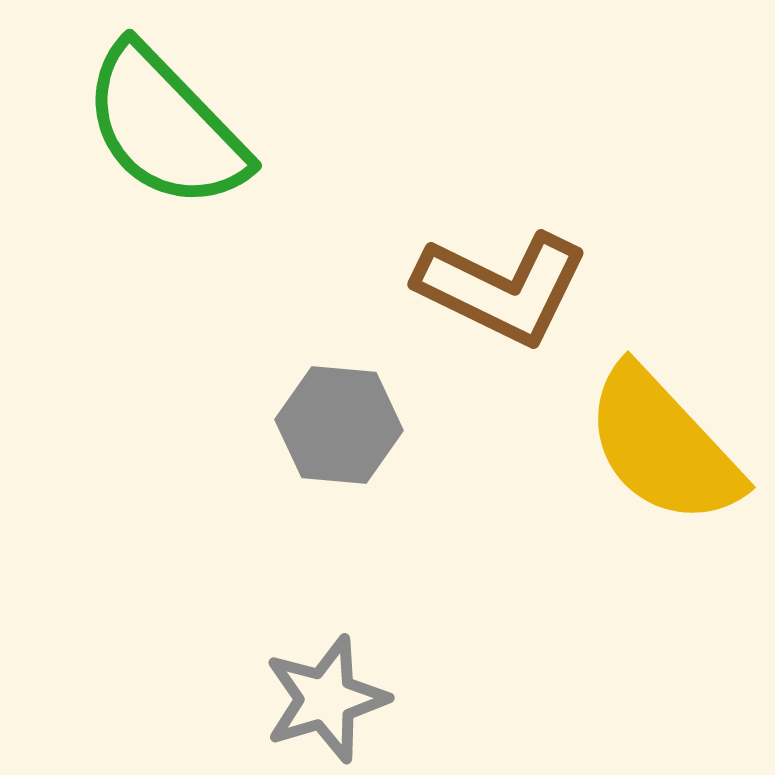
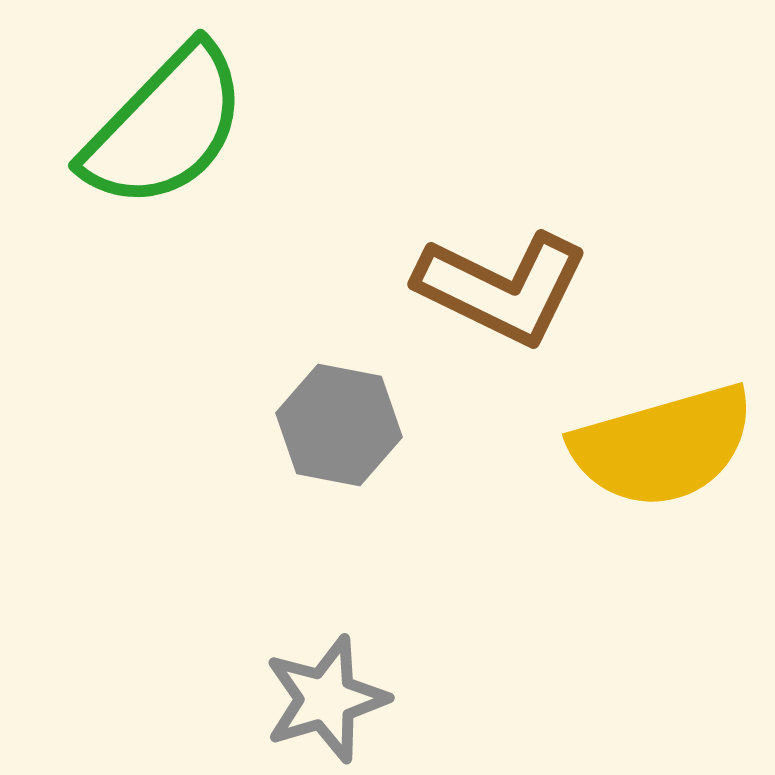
green semicircle: rotated 92 degrees counterclockwise
gray hexagon: rotated 6 degrees clockwise
yellow semicircle: rotated 63 degrees counterclockwise
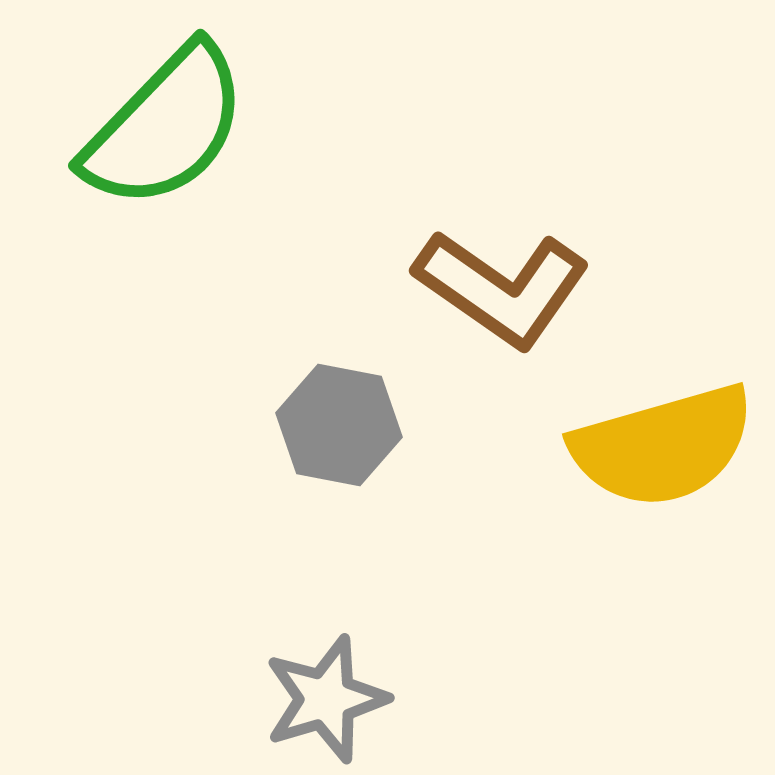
brown L-shape: rotated 9 degrees clockwise
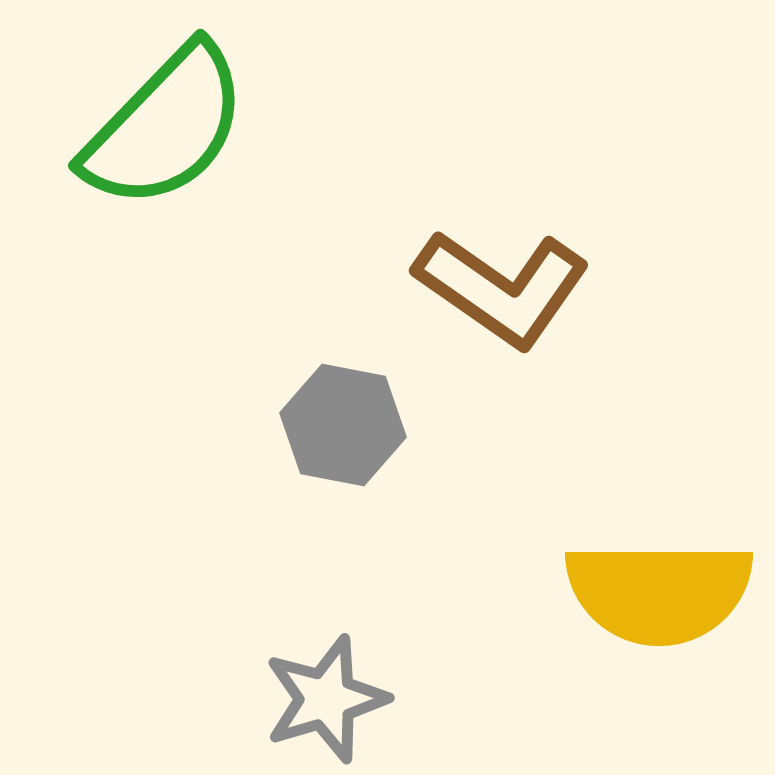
gray hexagon: moved 4 px right
yellow semicircle: moved 4 px left, 146 px down; rotated 16 degrees clockwise
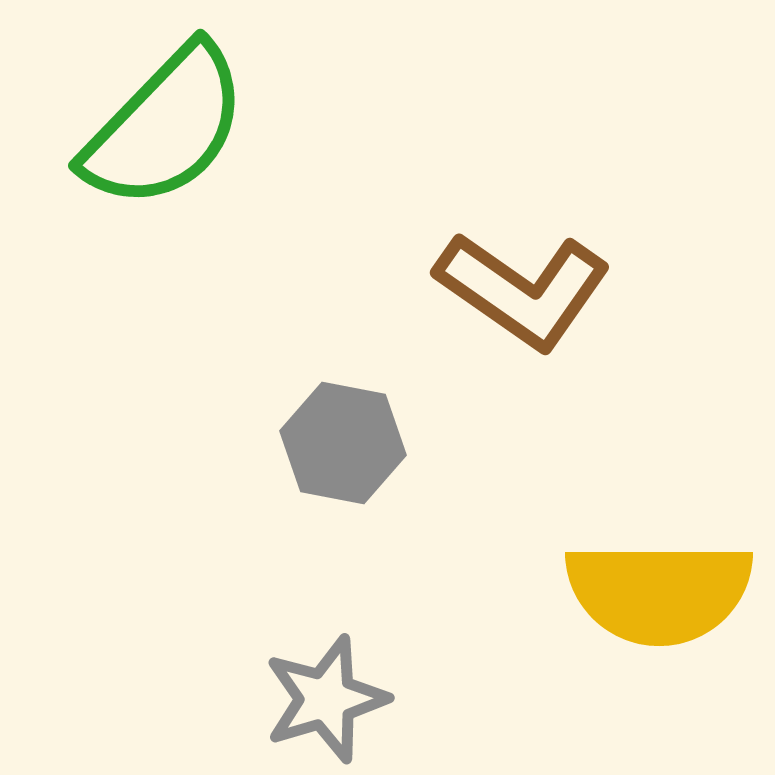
brown L-shape: moved 21 px right, 2 px down
gray hexagon: moved 18 px down
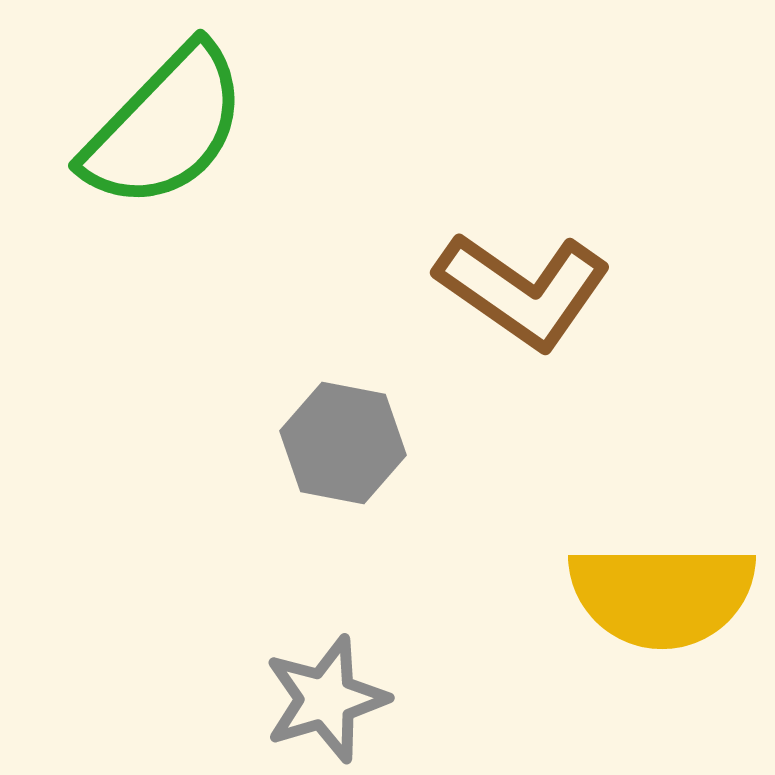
yellow semicircle: moved 3 px right, 3 px down
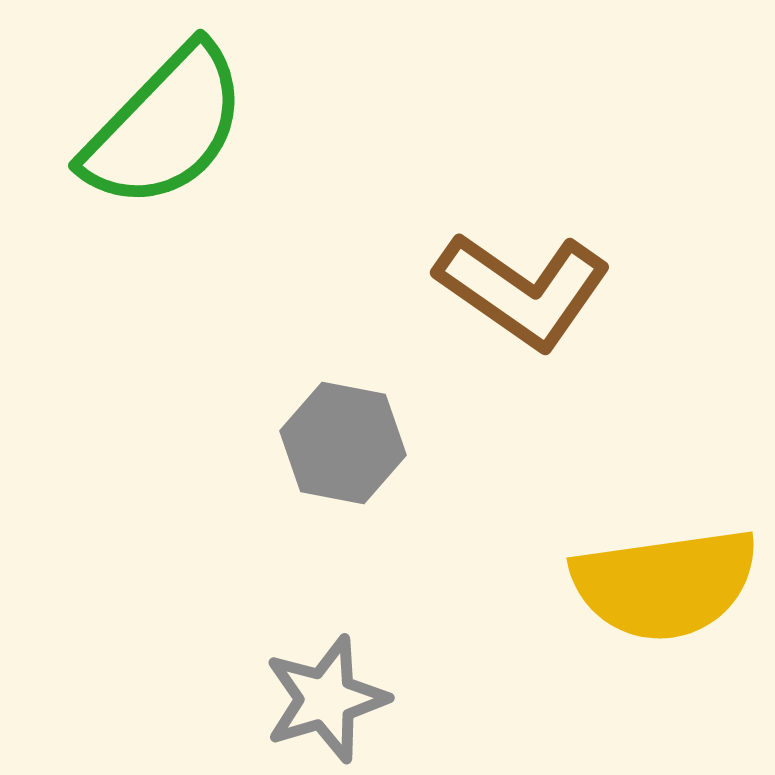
yellow semicircle: moved 3 px right, 11 px up; rotated 8 degrees counterclockwise
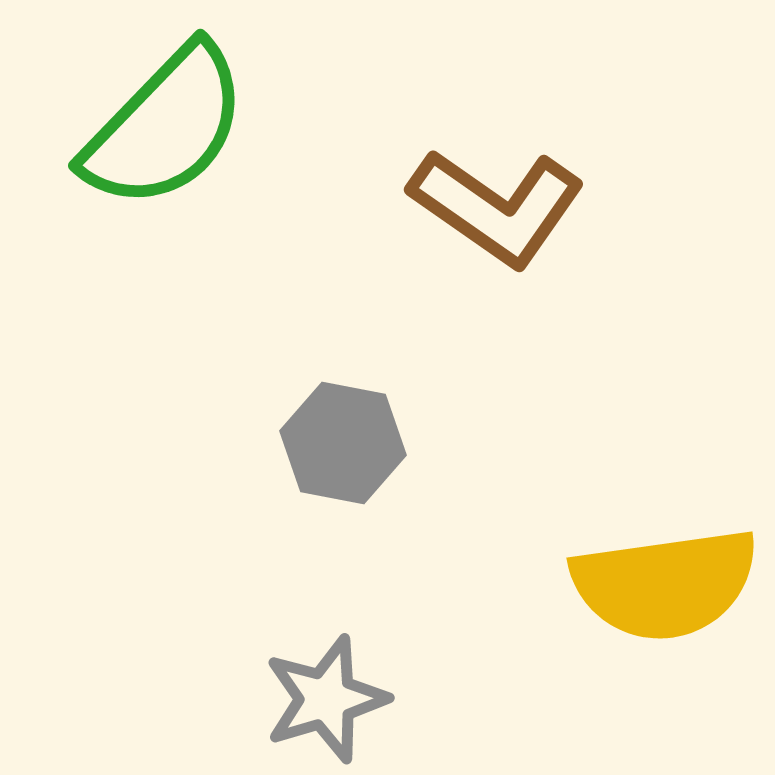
brown L-shape: moved 26 px left, 83 px up
